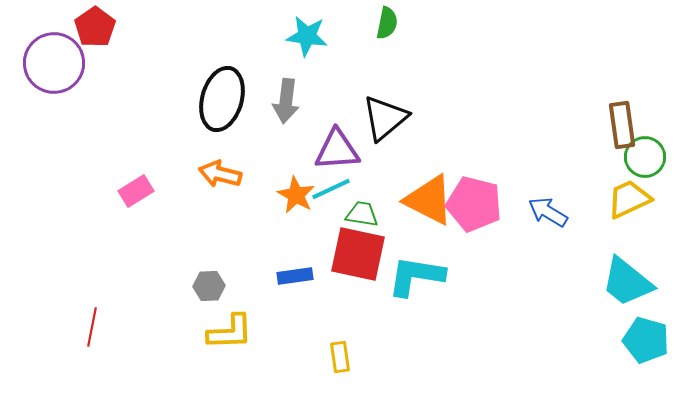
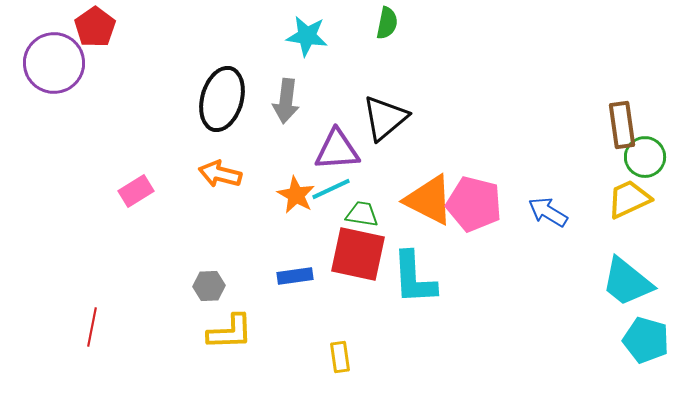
cyan L-shape: moved 2 px left, 2 px down; rotated 102 degrees counterclockwise
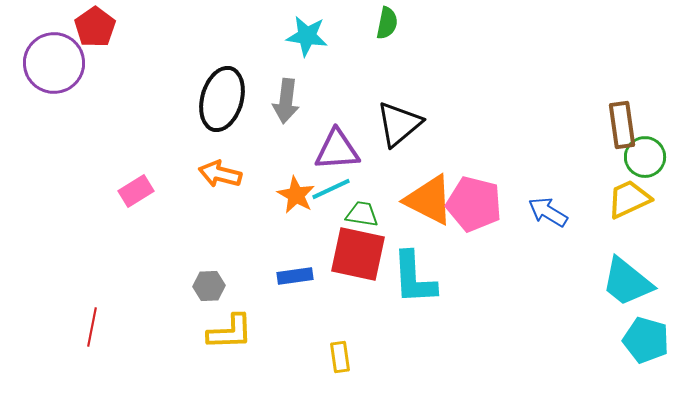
black triangle: moved 14 px right, 6 px down
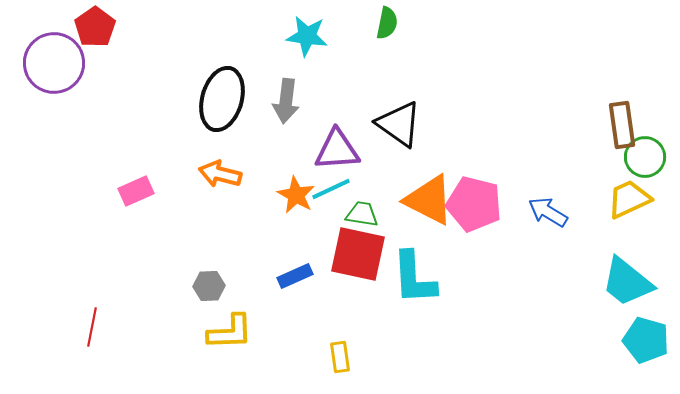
black triangle: rotated 45 degrees counterclockwise
pink rectangle: rotated 8 degrees clockwise
blue rectangle: rotated 16 degrees counterclockwise
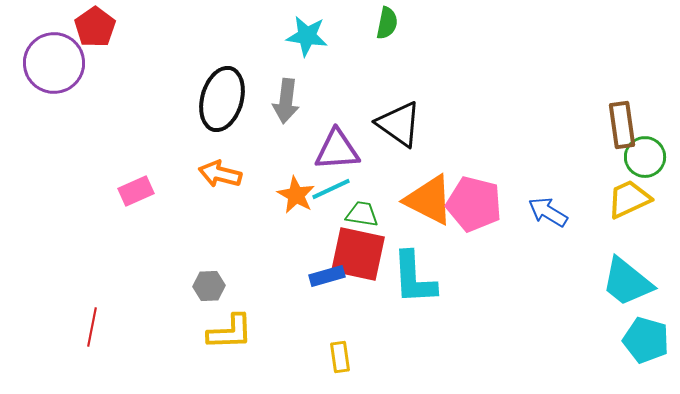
blue rectangle: moved 32 px right; rotated 8 degrees clockwise
